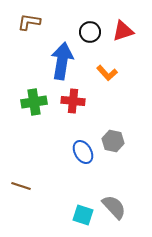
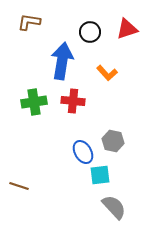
red triangle: moved 4 px right, 2 px up
brown line: moved 2 px left
cyan square: moved 17 px right, 40 px up; rotated 25 degrees counterclockwise
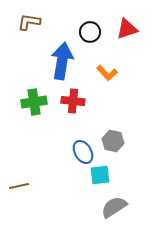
brown line: rotated 30 degrees counterclockwise
gray semicircle: rotated 80 degrees counterclockwise
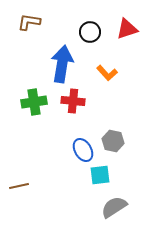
blue arrow: moved 3 px down
blue ellipse: moved 2 px up
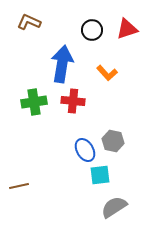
brown L-shape: rotated 15 degrees clockwise
black circle: moved 2 px right, 2 px up
blue ellipse: moved 2 px right
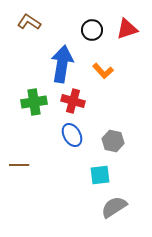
brown L-shape: rotated 10 degrees clockwise
orange L-shape: moved 4 px left, 2 px up
red cross: rotated 10 degrees clockwise
blue ellipse: moved 13 px left, 15 px up
brown line: moved 21 px up; rotated 12 degrees clockwise
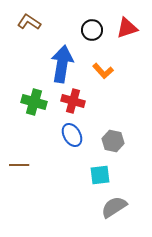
red triangle: moved 1 px up
green cross: rotated 25 degrees clockwise
